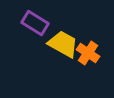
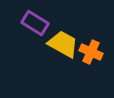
orange cross: moved 3 px right, 1 px up; rotated 10 degrees counterclockwise
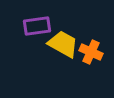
purple rectangle: moved 2 px right, 3 px down; rotated 40 degrees counterclockwise
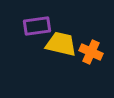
yellow trapezoid: moved 2 px left; rotated 16 degrees counterclockwise
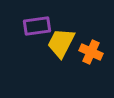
yellow trapezoid: moved 1 px up; rotated 76 degrees counterclockwise
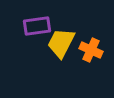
orange cross: moved 2 px up
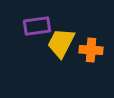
orange cross: rotated 20 degrees counterclockwise
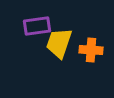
yellow trapezoid: moved 2 px left; rotated 8 degrees counterclockwise
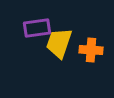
purple rectangle: moved 2 px down
